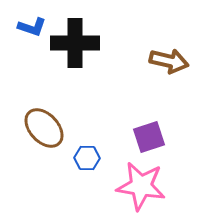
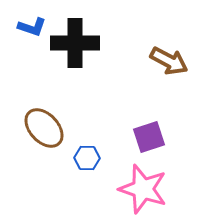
brown arrow: rotated 15 degrees clockwise
pink star: moved 2 px right, 3 px down; rotated 9 degrees clockwise
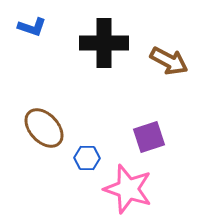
black cross: moved 29 px right
pink star: moved 15 px left
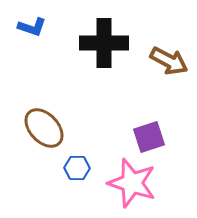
blue hexagon: moved 10 px left, 10 px down
pink star: moved 4 px right, 6 px up
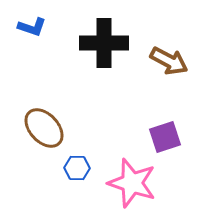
purple square: moved 16 px right
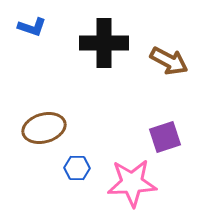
brown ellipse: rotated 63 degrees counterclockwise
pink star: rotated 21 degrees counterclockwise
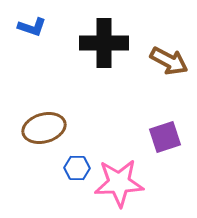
pink star: moved 13 px left
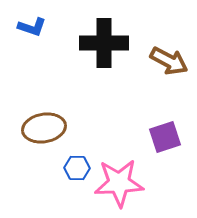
brown ellipse: rotated 6 degrees clockwise
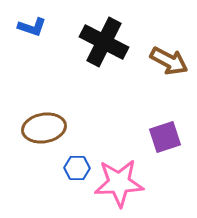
black cross: moved 1 px up; rotated 27 degrees clockwise
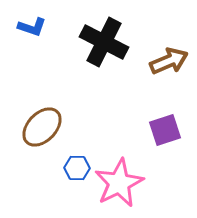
brown arrow: rotated 51 degrees counterclockwise
brown ellipse: moved 2 px left, 1 px up; rotated 36 degrees counterclockwise
purple square: moved 7 px up
pink star: rotated 24 degrees counterclockwise
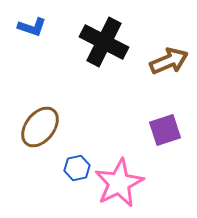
brown ellipse: moved 2 px left; rotated 6 degrees counterclockwise
blue hexagon: rotated 15 degrees counterclockwise
